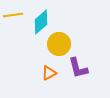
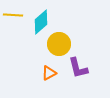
yellow line: rotated 12 degrees clockwise
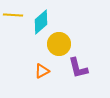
orange triangle: moved 7 px left, 2 px up
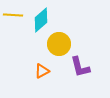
cyan diamond: moved 2 px up
purple L-shape: moved 2 px right, 1 px up
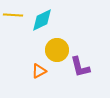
cyan diamond: moved 1 px right; rotated 15 degrees clockwise
yellow circle: moved 2 px left, 6 px down
orange triangle: moved 3 px left
